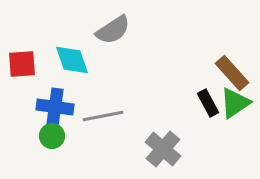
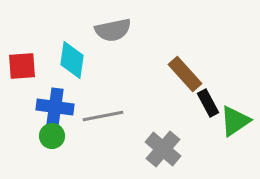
gray semicircle: rotated 21 degrees clockwise
cyan diamond: rotated 27 degrees clockwise
red square: moved 2 px down
brown rectangle: moved 47 px left, 1 px down
green triangle: moved 18 px down
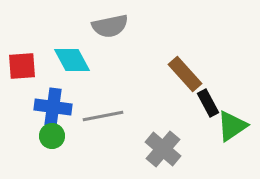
gray semicircle: moved 3 px left, 4 px up
cyan diamond: rotated 36 degrees counterclockwise
blue cross: moved 2 px left
green triangle: moved 3 px left, 5 px down
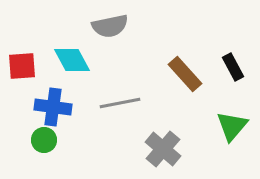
black rectangle: moved 25 px right, 36 px up
gray line: moved 17 px right, 13 px up
green triangle: rotated 16 degrees counterclockwise
green circle: moved 8 px left, 4 px down
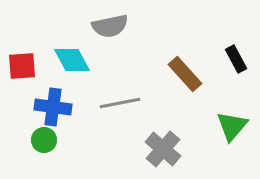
black rectangle: moved 3 px right, 8 px up
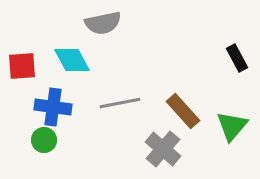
gray semicircle: moved 7 px left, 3 px up
black rectangle: moved 1 px right, 1 px up
brown rectangle: moved 2 px left, 37 px down
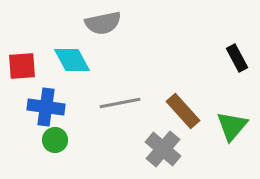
blue cross: moved 7 px left
green circle: moved 11 px right
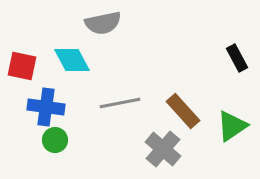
red square: rotated 16 degrees clockwise
green triangle: rotated 16 degrees clockwise
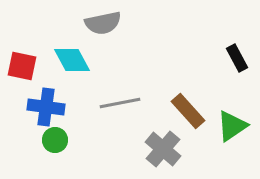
brown rectangle: moved 5 px right
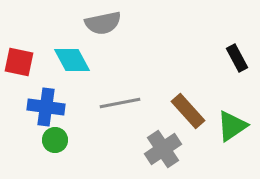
red square: moved 3 px left, 4 px up
gray cross: rotated 15 degrees clockwise
